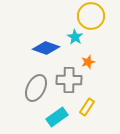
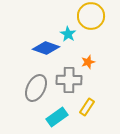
cyan star: moved 7 px left, 3 px up
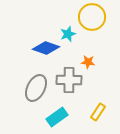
yellow circle: moved 1 px right, 1 px down
cyan star: rotated 21 degrees clockwise
orange star: rotated 24 degrees clockwise
yellow rectangle: moved 11 px right, 5 px down
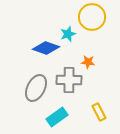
yellow rectangle: moved 1 px right; rotated 60 degrees counterclockwise
